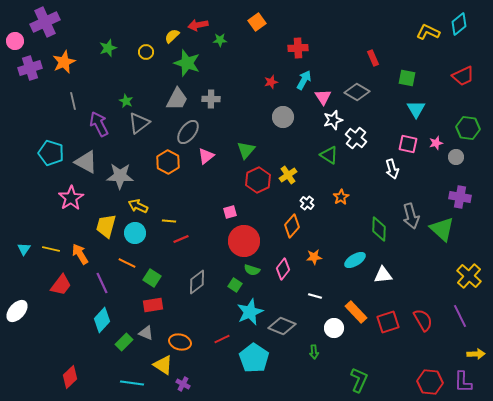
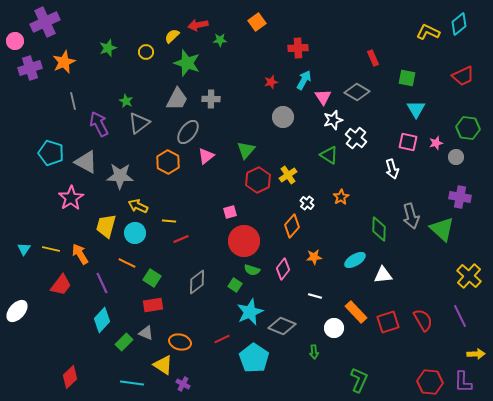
pink square at (408, 144): moved 2 px up
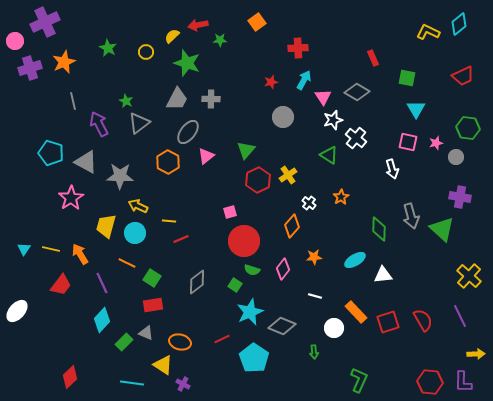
green star at (108, 48): rotated 24 degrees counterclockwise
white cross at (307, 203): moved 2 px right
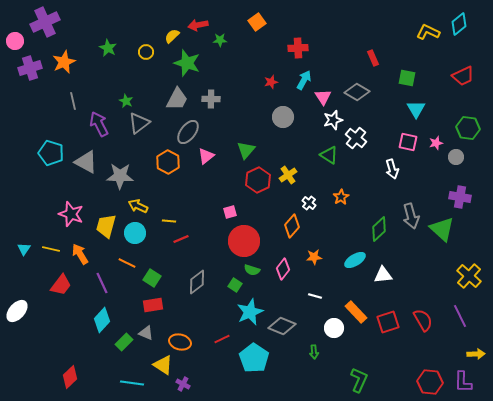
pink star at (71, 198): moved 16 px down; rotated 20 degrees counterclockwise
green diamond at (379, 229): rotated 45 degrees clockwise
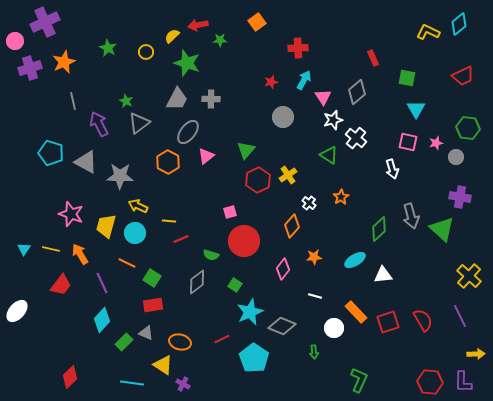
gray diamond at (357, 92): rotated 70 degrees counterclockwise
green semicircle at (252, 270): moved 41 px left, 15 px up
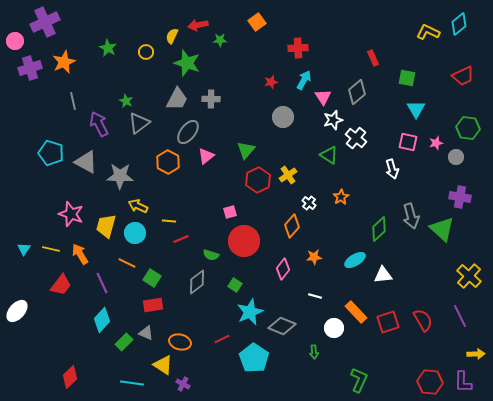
yellow semicircle at (172, 36): rotated 21 degrees counterclockwise
